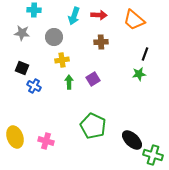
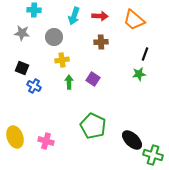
red arrow: moved 1 px right, 1 px down
purple square: rotated 24 degrees counterclockwise
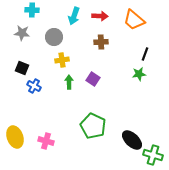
cyan cross: moved 2 px left
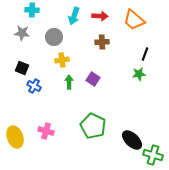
brown cross: moved 1 px right
pink cross: moved 10 px up
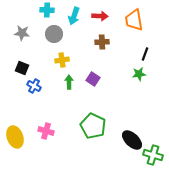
cyan cross: moved 15 px right
orange trapezoid: rotated 40 degrees clockwise
gray circle: moved 3 px up
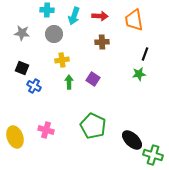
pink cross: moved 1 px up
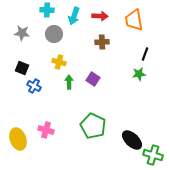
yellow cross: moved 3 px left, 2 px down; rotated 24 degrees clockwise
yellow ellipse: moved 3 px right, 2 px down
